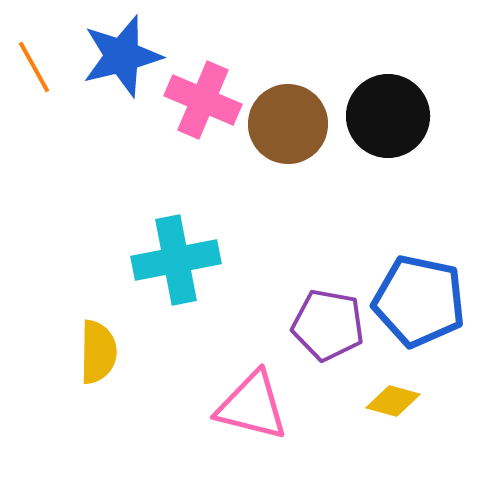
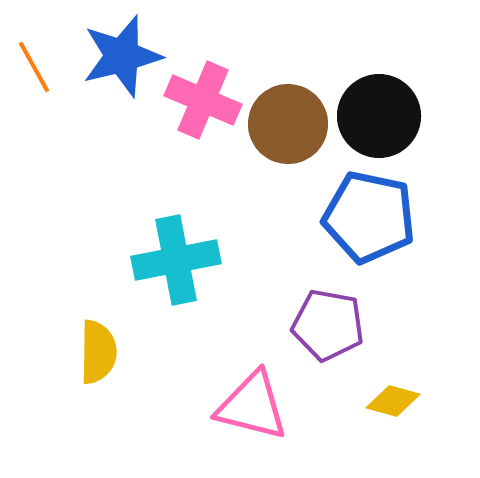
black circle: moved 9 px left
blue pentagon: moved 50 px left, 84 px up
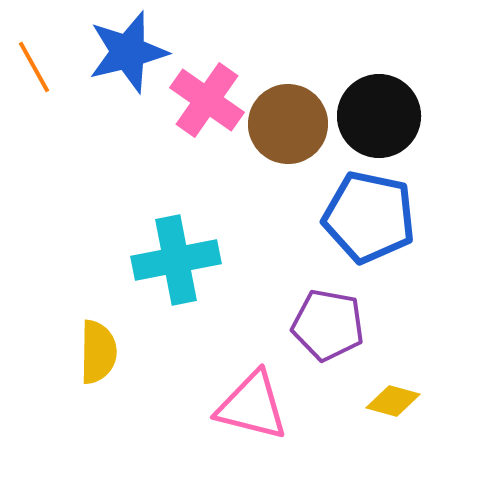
blue star: moved 6 px right, 4 px up
pink cross: moved 4 px right; rotated 12 degrees clockwise
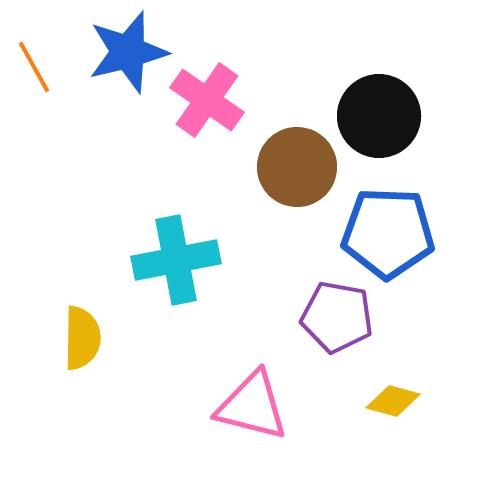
brown circle: moved 9 px right, 43 px down
blue pentagon: moved 19 px right, 16 px down; rotated 10 degrees counterclockwise
purple pentagon: moved 9 px right, 8 px up
yellow semicircle: moved 16 px left, 14 px up
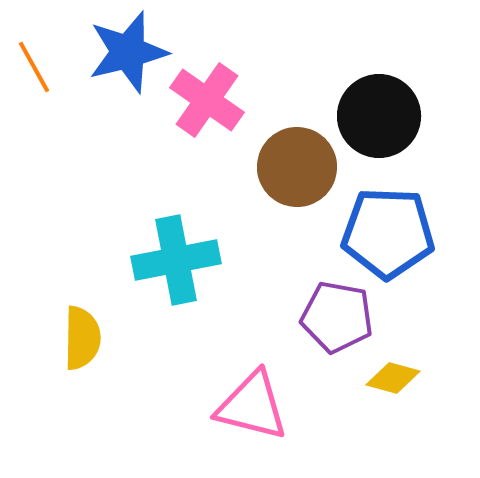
yellow diamond: moved 23 px up
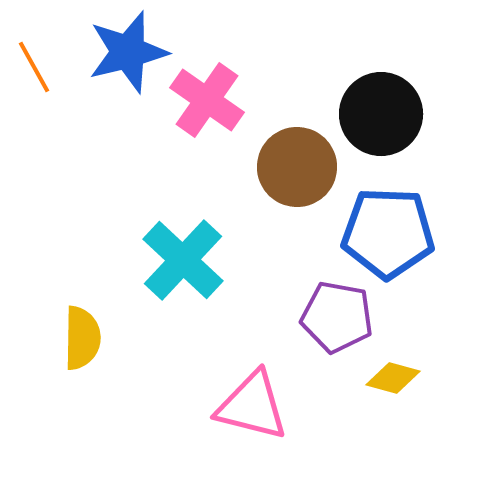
black circle: moved 2 px right, 2 px up
cyan cross: moved 7 px right; rotated 36 degrees counterclockwise
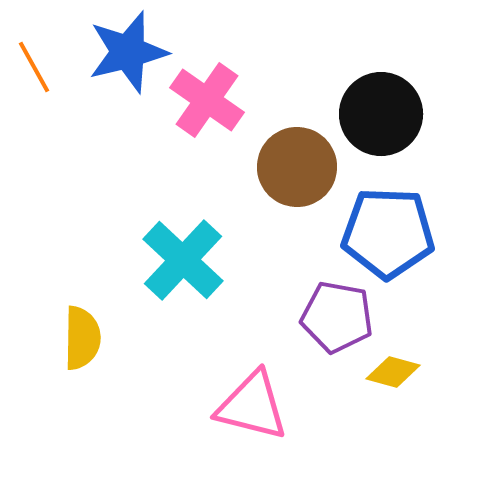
yellow diamond: moved 6 px up
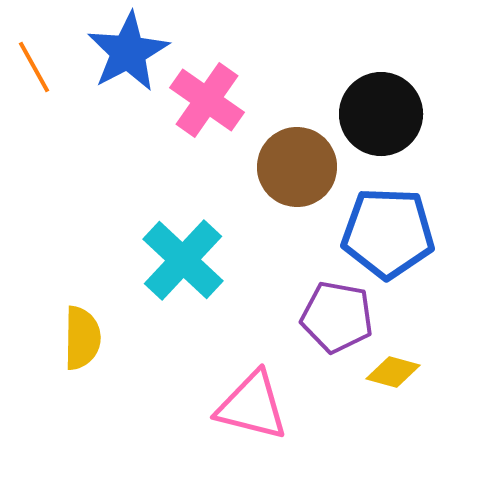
blue star: rotated 14 degrees counterclockwise
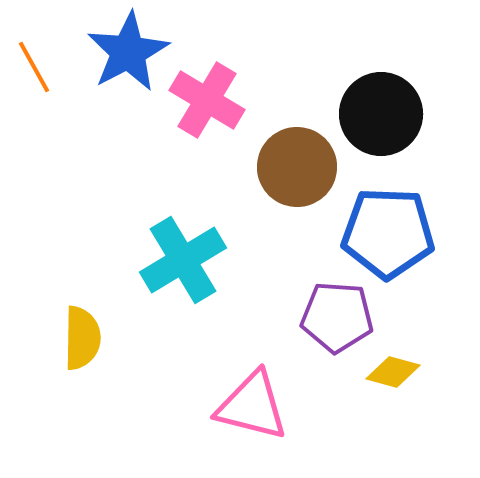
pink cross: rotated 4 degrees counterclockwise
cyan cross: rotated 16 degrees clockwise
purple pentagon: rotated 6 degrees counterclockwise
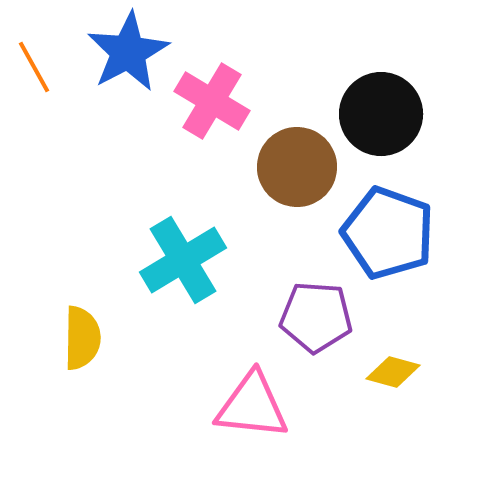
pink cross: moved 5 px right, 1 px down
blue pentagon: rotated 18 degrees clockwise
purple pentagon: moved 21 px left
pink triangle: rotated 8 degrees counterclockwise
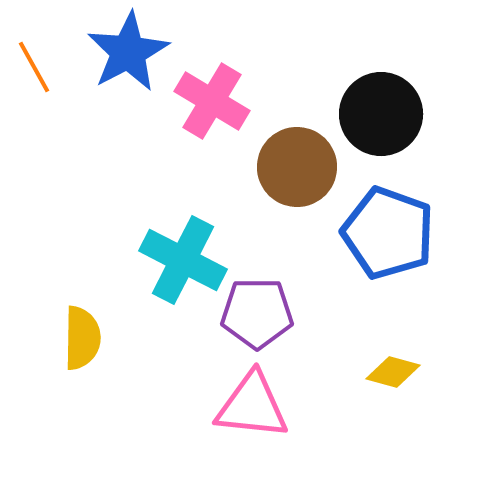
cyan cross: rotated 32 degrees counterclockwise
purple pentagon: moved 59 px left, 4 px up; rotated 4 degrees counterclockwise
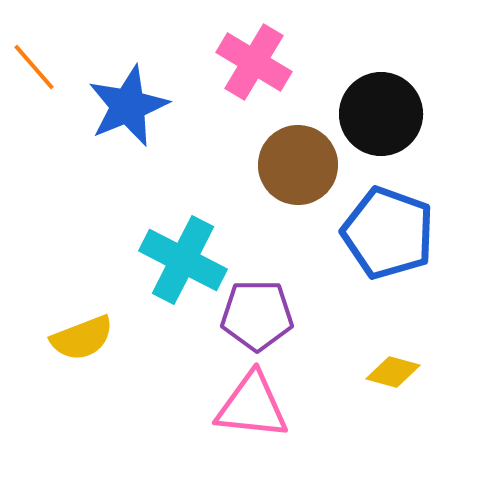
blue star: moved 54 px down; rotated 6 degrees clockwise
orange line: rotated 12 degrees counterclockwise
pink cross: moved 42 px right, 39 px up
brown circle: moved 1 px right, 2 px up
purple pentagon: moved 2 px down
yellow semicircle: rotated 68 degrees clockwise
